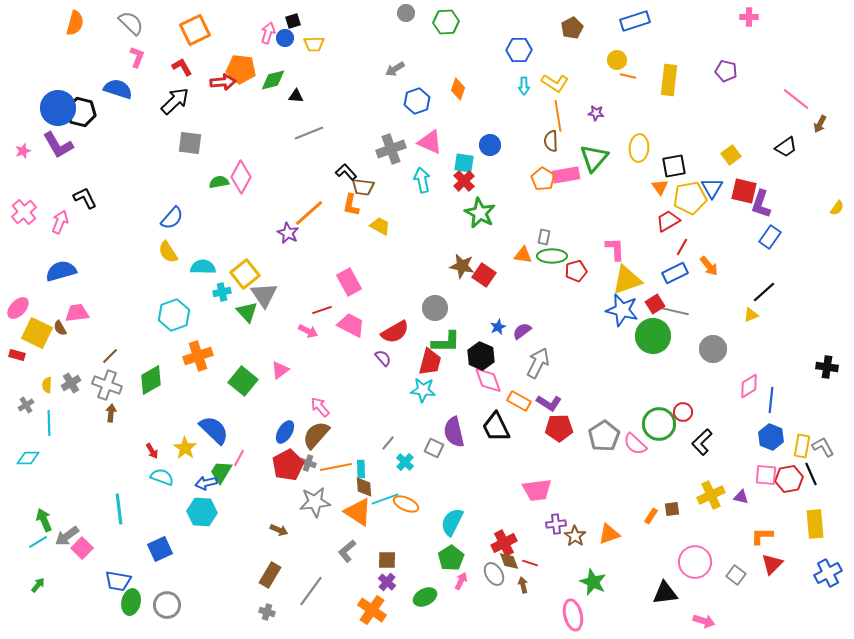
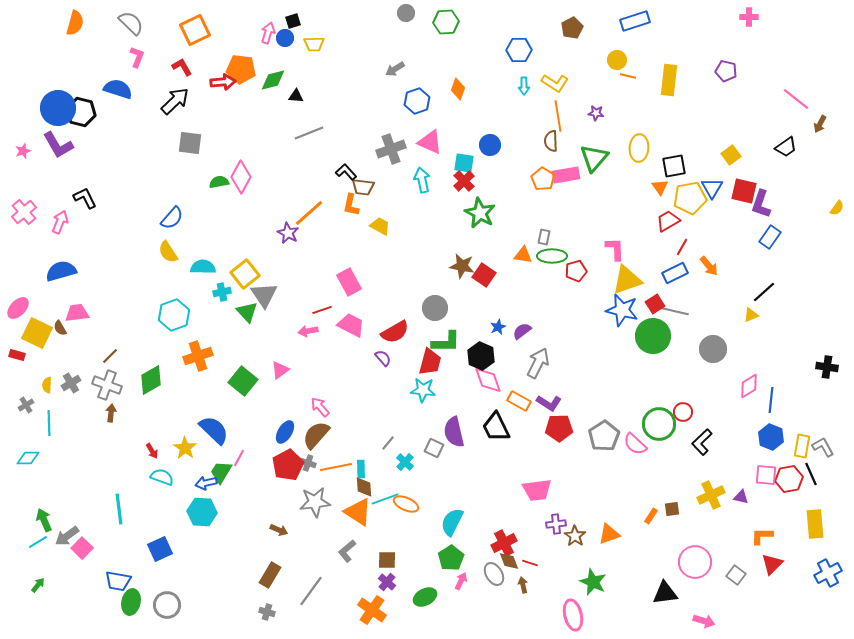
pink arrow at (308, 331): rotated 144 degrees clockwise
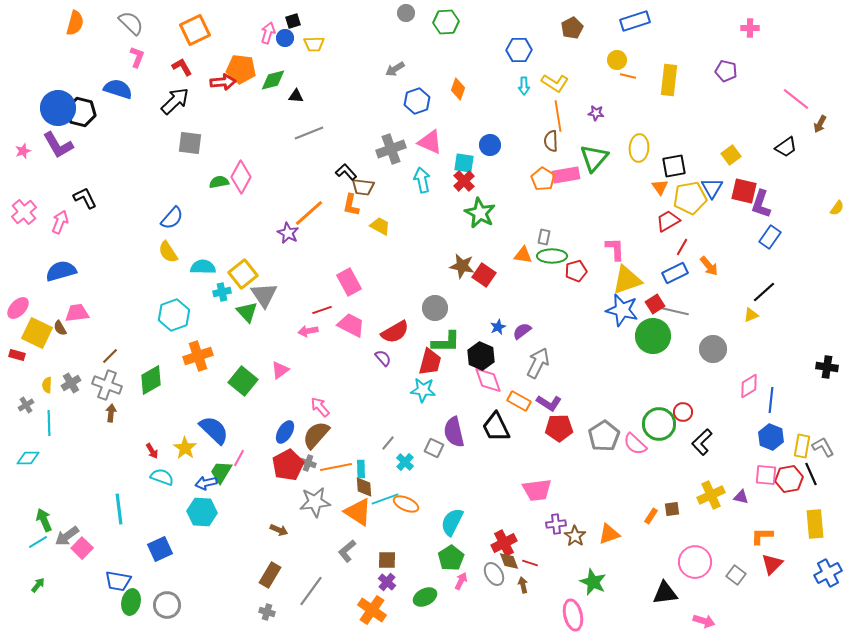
pink cross at (749, 17): moved 1 px right, 11 px down
yellow square at (245, 274): moved 2 px left
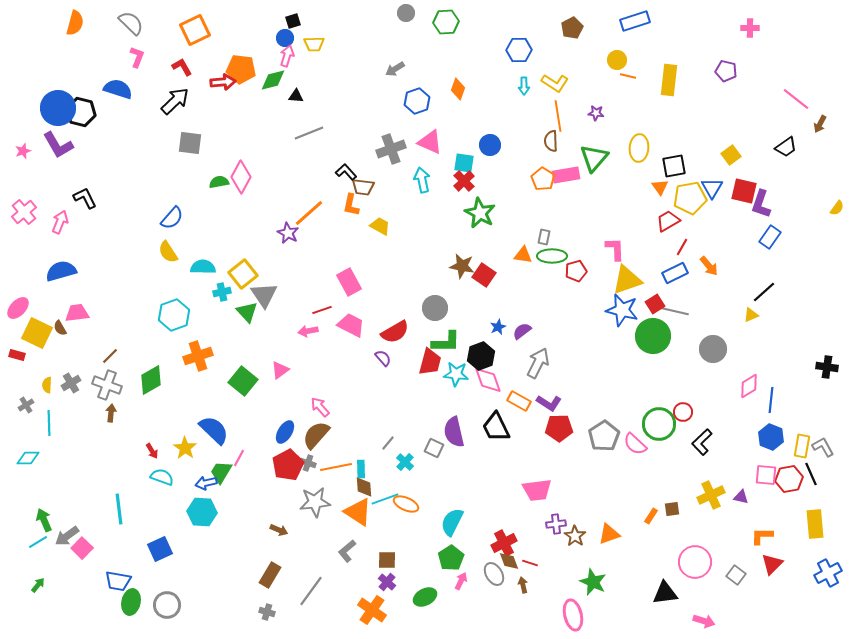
pink arrow at (268, 33): moved 19 px right, 23 px down
black hexagon at (481, 356): rotated 16 degrees clockwise
cyan star at (423, 390): moved 33 px right, 16 px up
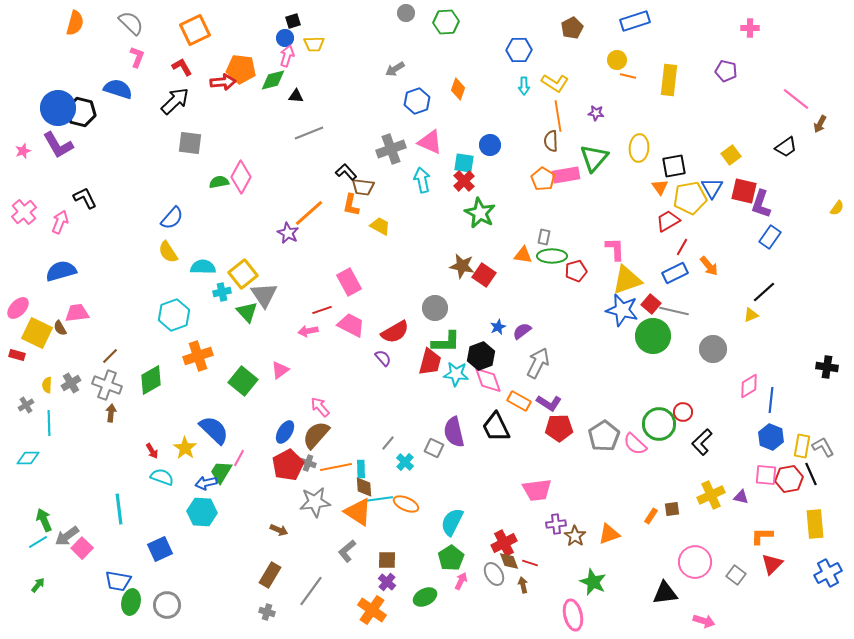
red square at (655, 304): moved 4 px left; rotated 18 degrees counterclockwise
cyan line at (385, 499): moved 6 px left; rotated 12 degrees clockwise
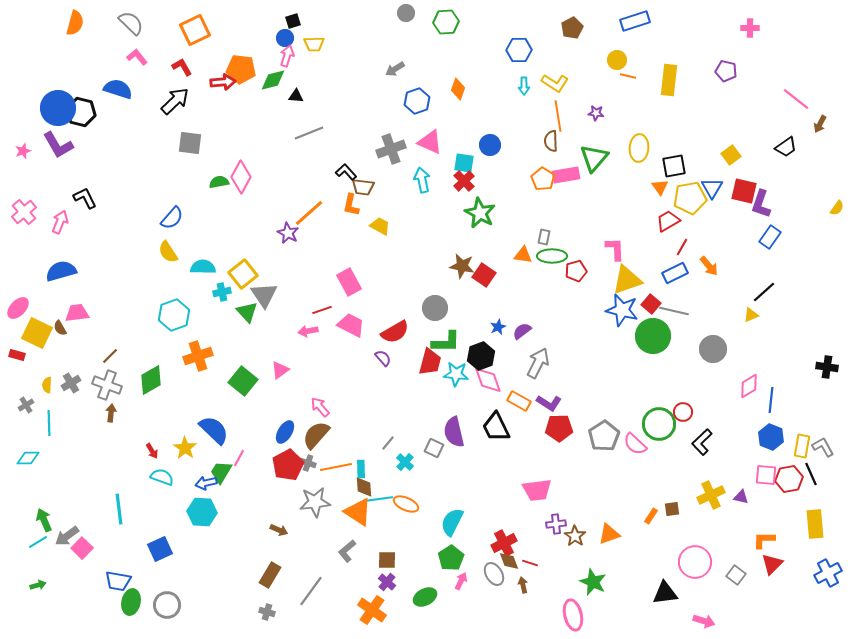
pink L-shape at (137, 57): rotated 60 degrees counterclockwise
orange L-shape at (762, 536): moved 2 px right, 4 px down
green arrow at (38, 585): rotated 35 degrees clockwise
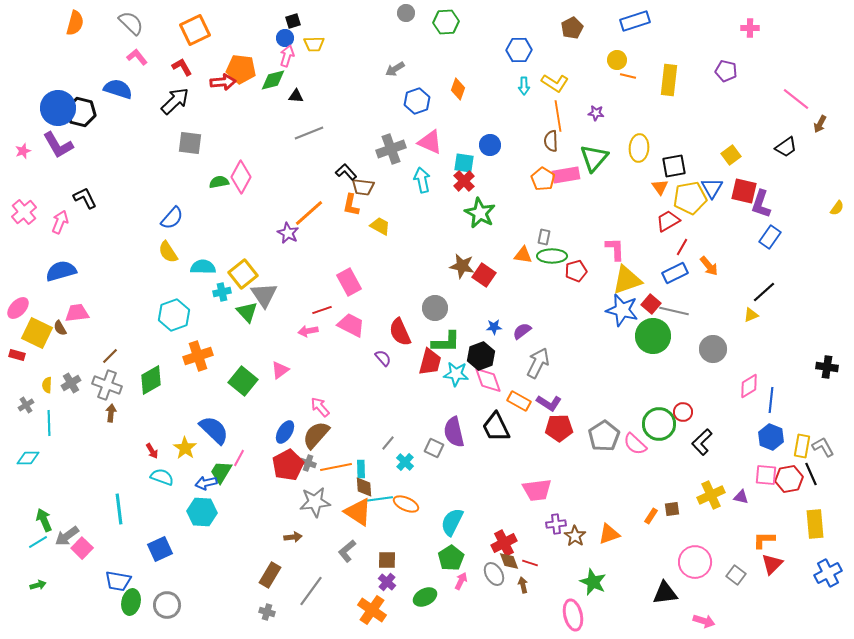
blue star at (498, 327): moved 4 px left; rotated 21 degrees clockwise
red semicircle at (395, 332): moved 5 px right; rotated 96 degrees clockwise
brown arrow at (279, 530): moved 14 px right, 7 px down; rotated 30 degrees counterclockwise
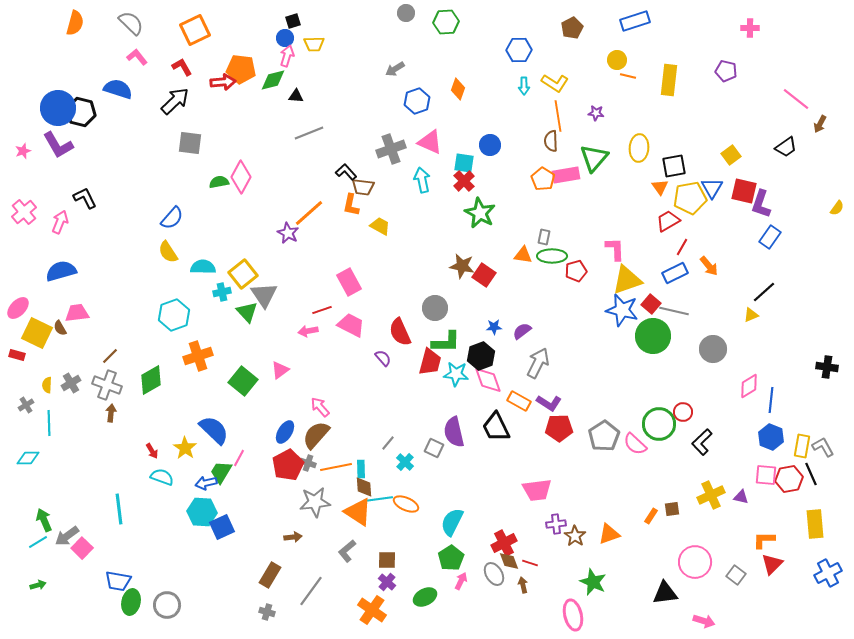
blue square at (160, 549): moved 62 px right, 22 px up
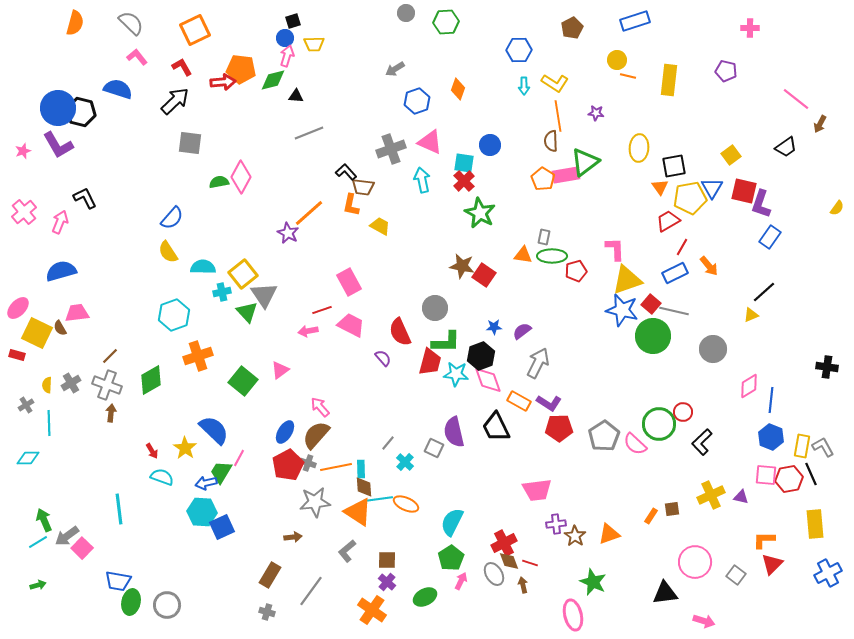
green triangle at (594, 158): moved 9 px left, 4 px down; rotated 12 degrees clockwise
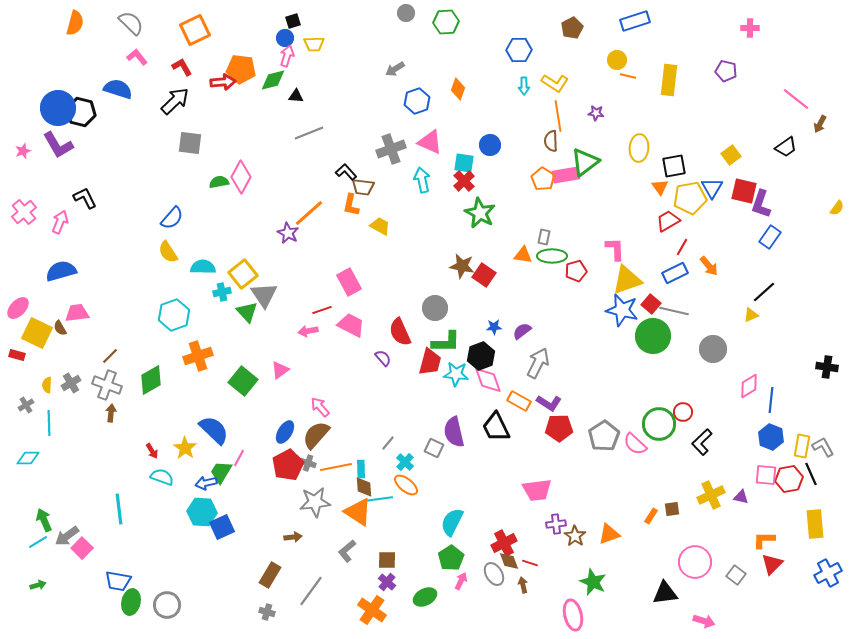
orange ellipse at (406, 504): moved 19 px up; rotated 15 degrees clockwise
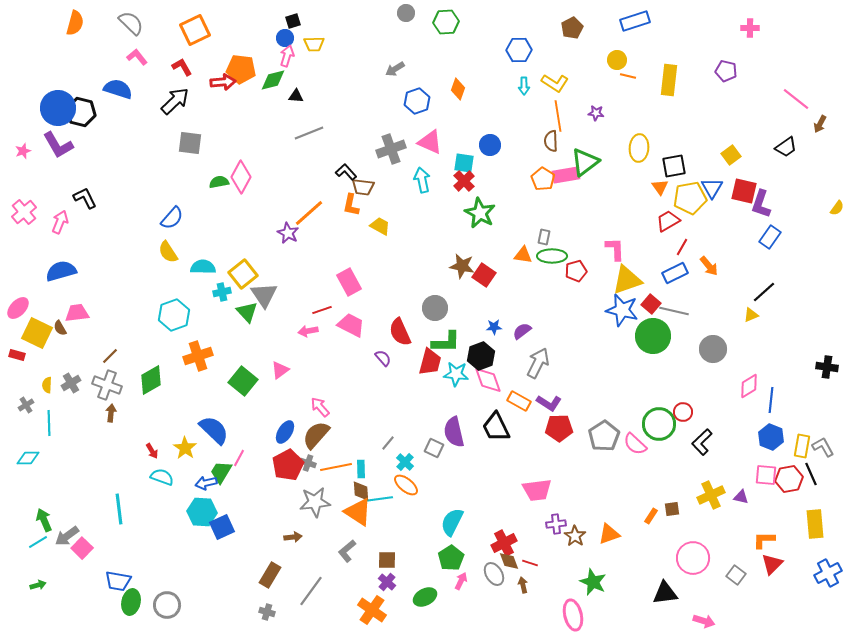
brown diamond at (364, 487): moved 3 px left, 4 px down
pink circle at (695, 562): moved 2 px left, 4 px up
